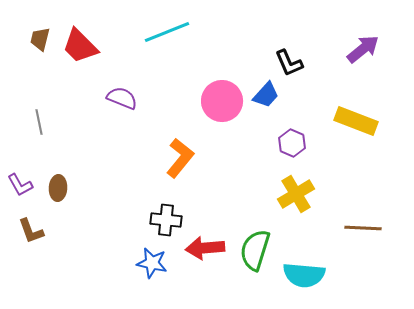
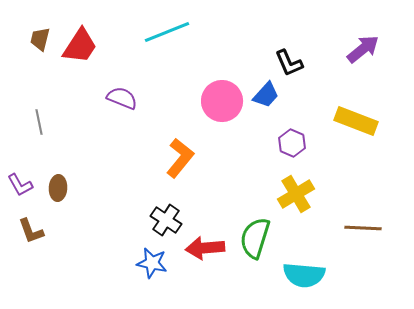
red trapezoid: rotated 102 degrees counterclockwise
black cross: rotated 28 degrees clockwise
green semicircle: moved 12 px up
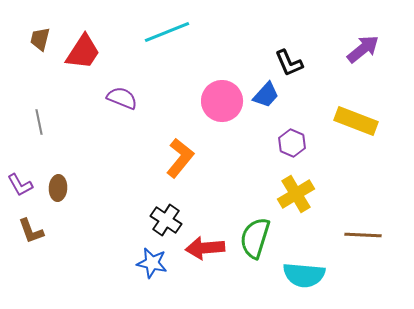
red trapezoid: moved 3 px right, 6 px down
brown line: moved 7 px down
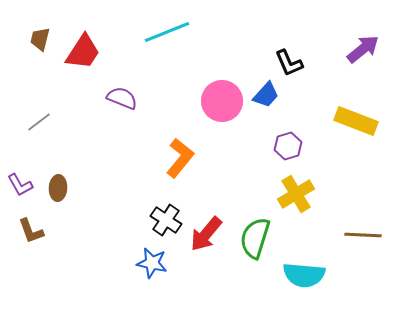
gray line: rotated 65 degrees clockwise
purple hexagon: moved 4 px left, 3 px down; rotated 20 degrees clockwise
red arrow: moved 1 px right, 14 px up; rotated 45 degrees counterclockwise
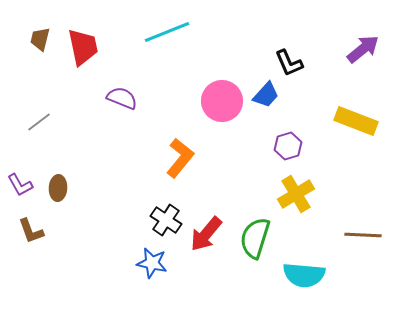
red trapezoid: moved 5 px up; rotated 45 degrees counterclockwise
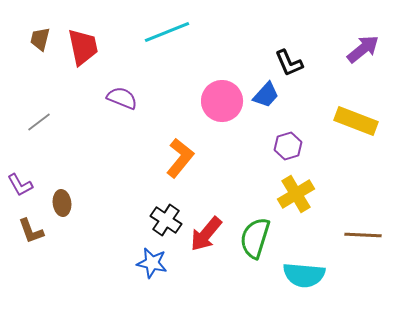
brown ellipse: moved 4 px right, 15 px down; rotated 10 degrees counterclockwise
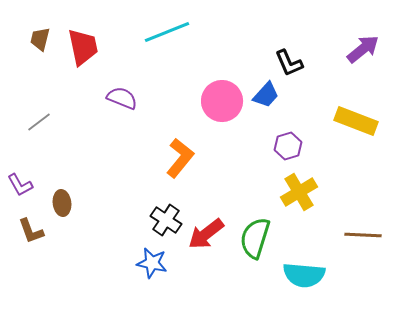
yellow cross: moved 3 px right, 2 px up
red arrow: rotated 12 degrees clockwise
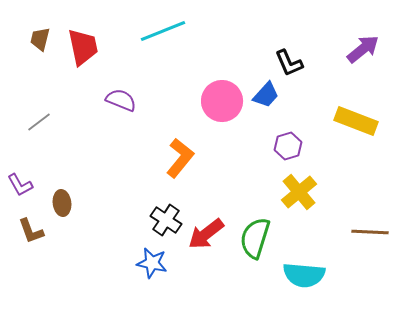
cyan line: moved 4 px left, 1 px up
purple semicircle: moved 1 px left, 2 px down
yellow cross: rotated 9 degrees counterclockwise
brown line: moved 7 px right, 3 px up
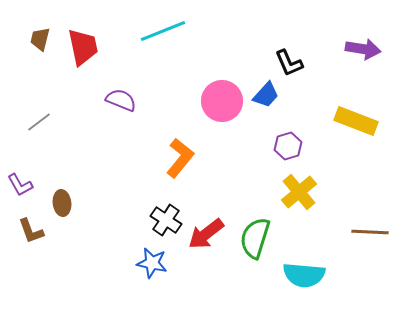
purple arrow: rotated 48 degrees clockwise
